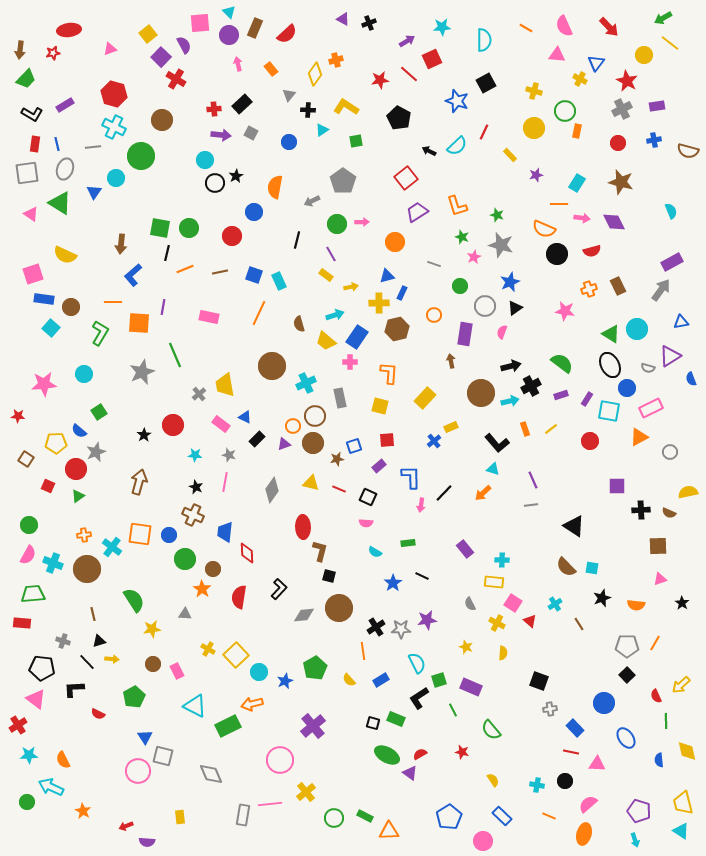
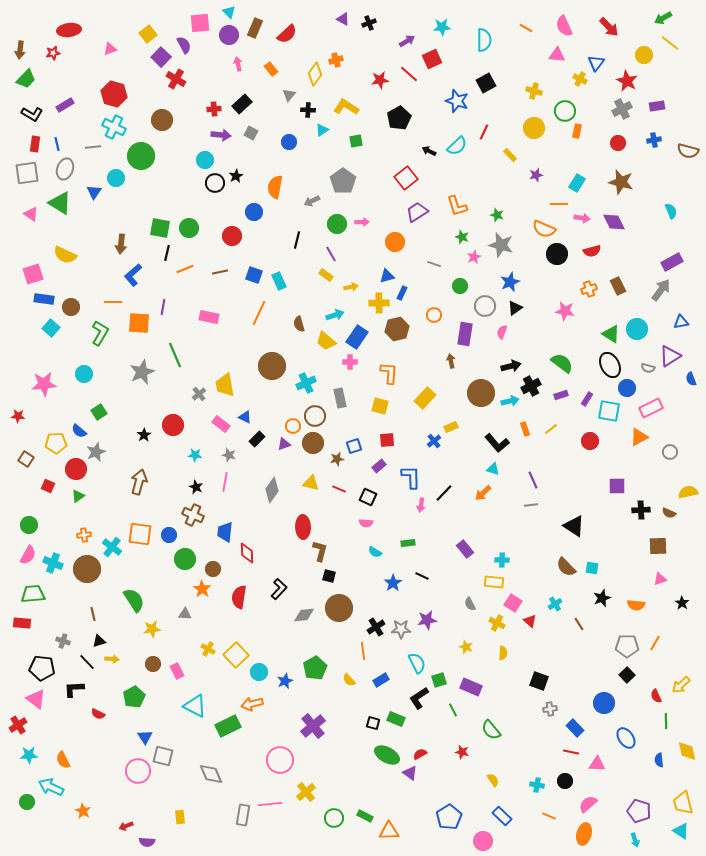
black pentagon at (399, 118): rotated 15 degrees clockwise
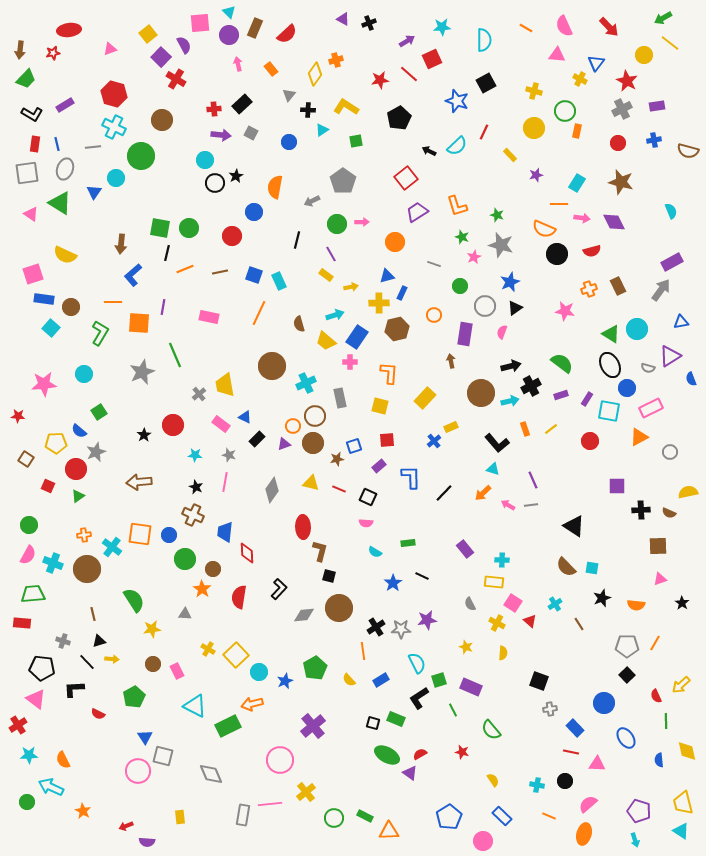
brown arrow at (139, 482): rotated 110 degrees counterclockwise
pink arrow at (421, 505): moved 87 px right; rotated 112 degrees clockwise
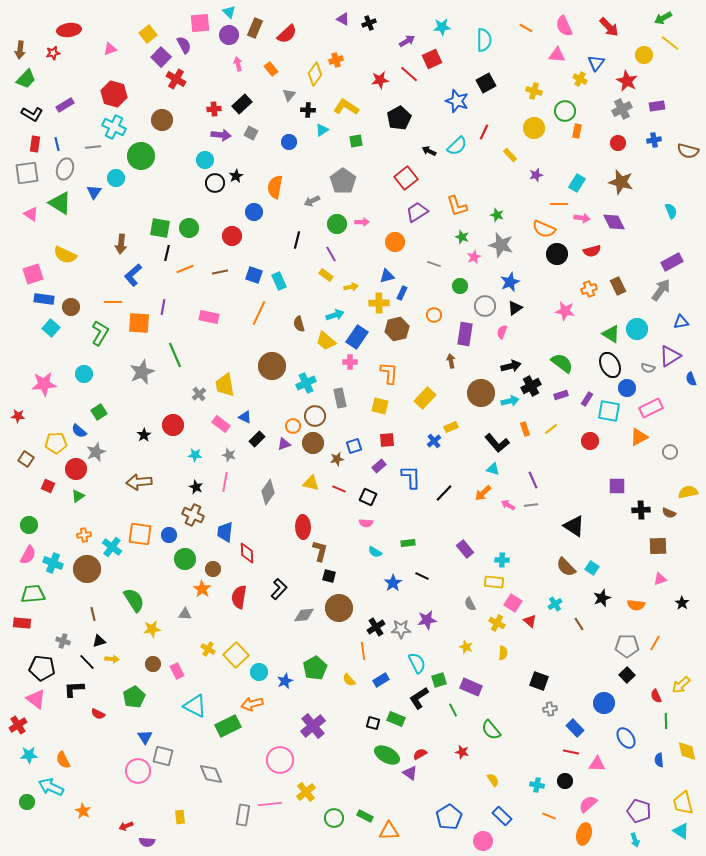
gray diamond at (272, 490): moved 4 px left, 2 px down
cyan square at (592, 568): rotated 24 degrees clockwise
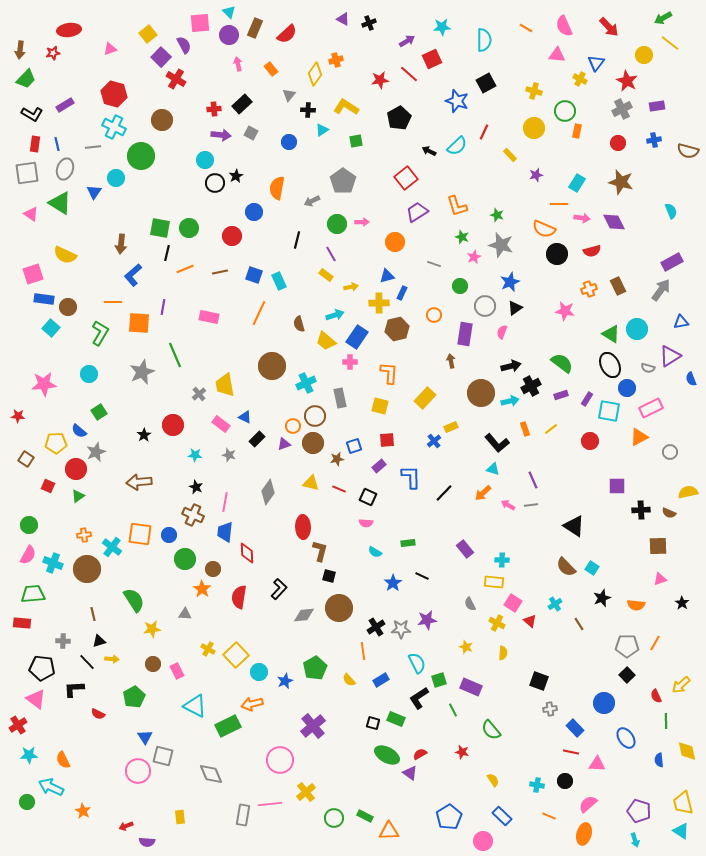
orange semicircle at (275, 187): moved 2 px right, 1 px down
brown circle at (71, 307): moved 3 px left
cyan circle at (84, 374): moved 5 px right
pink line at (225, 482): moved 20 px down
gray cross at (63, 641): rotated 16 degrees counterclockwise
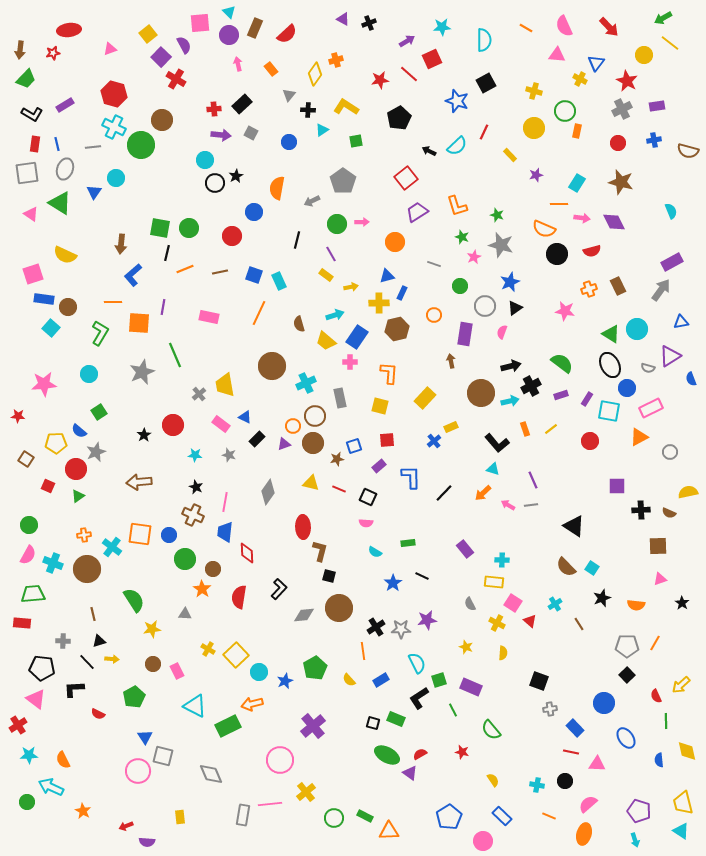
green circle at (141, 156): moved 11 px up
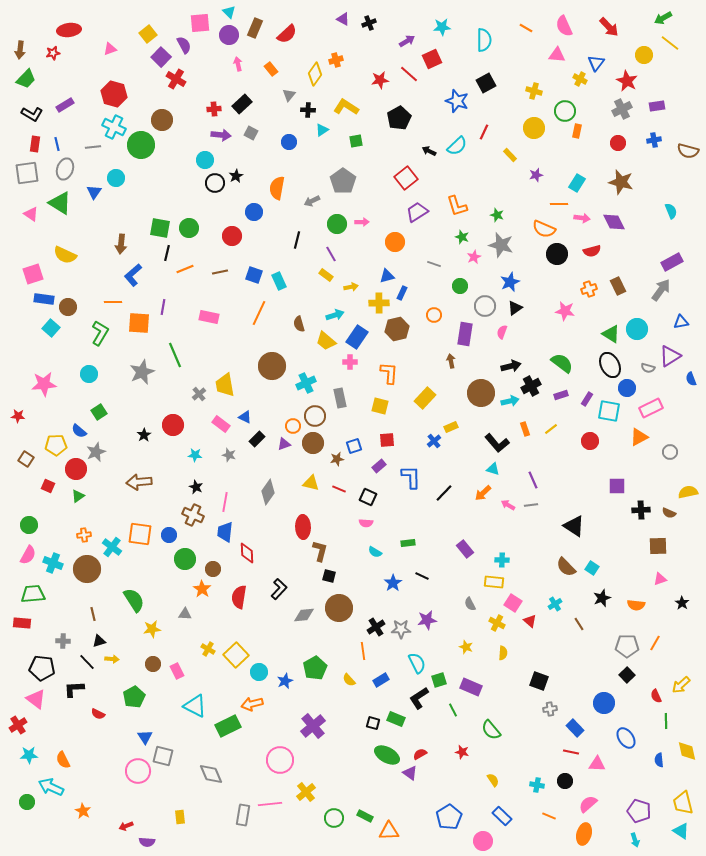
yellow pentagon at (56, 443): moved 2 px down
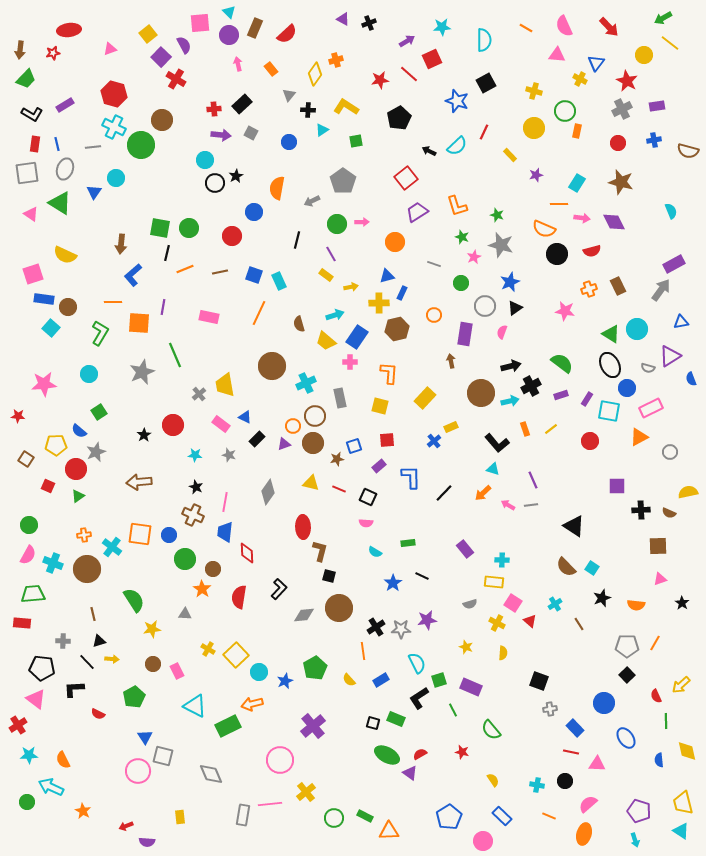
purple rectangle at (672, 262): moved 2 px right, 2 px down
green circle at (460, 286): moved 1 px right, 3 px up
gray semicircle at (470, 604): rotated 80 degrees counterclockwise
